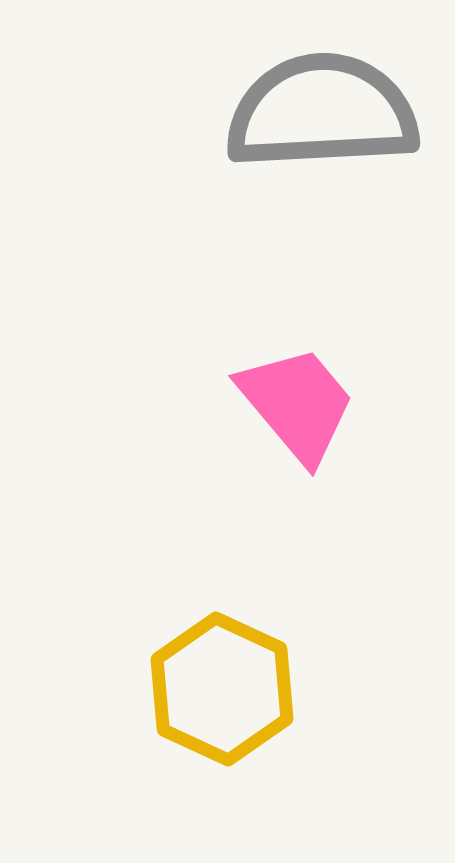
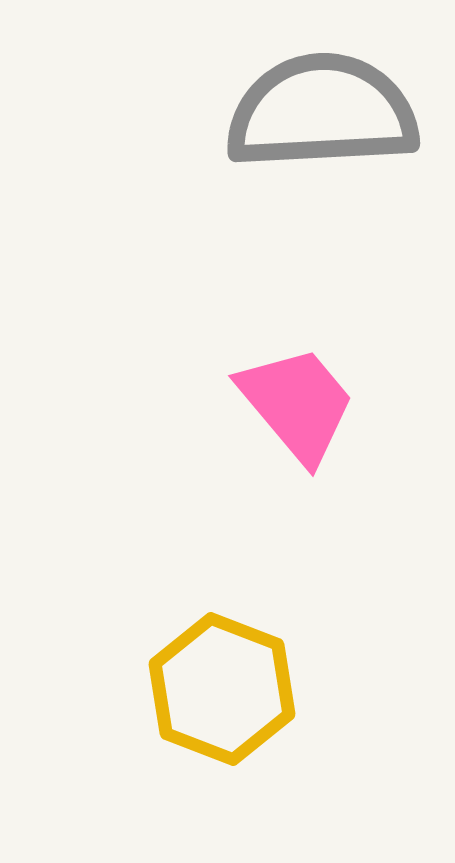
yellow hexagon: rotated 4 degrees counterclockwise
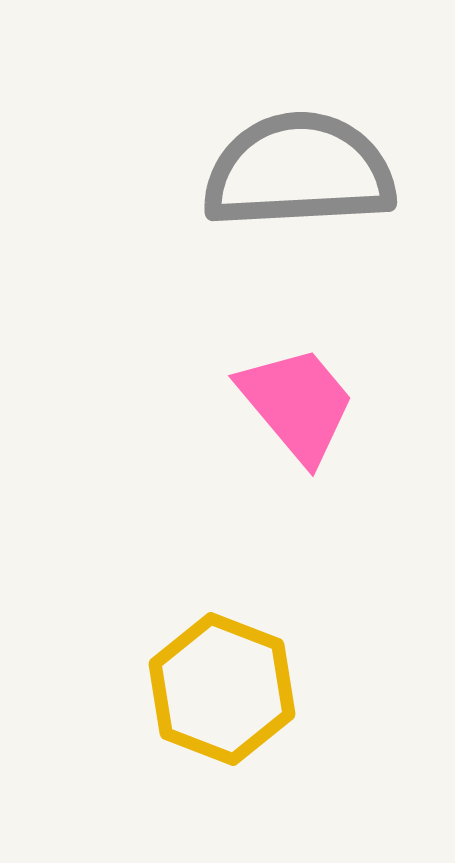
gray semicircle: moved 23 px left, 59 px down
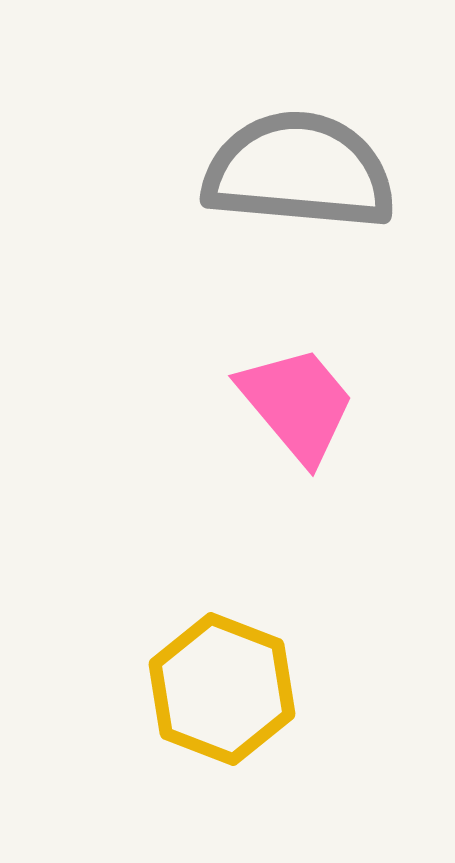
gray semicircle: rotated 8 degrees clockwise
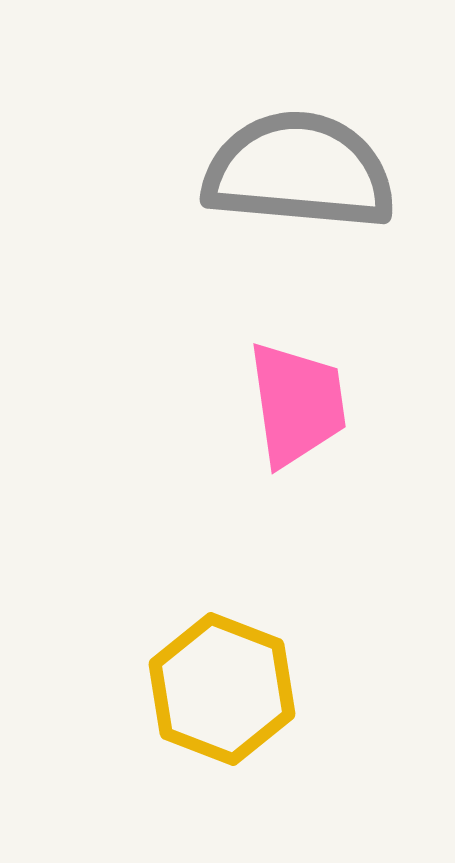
pink trapezoid: rotated 32 degrees clockwise
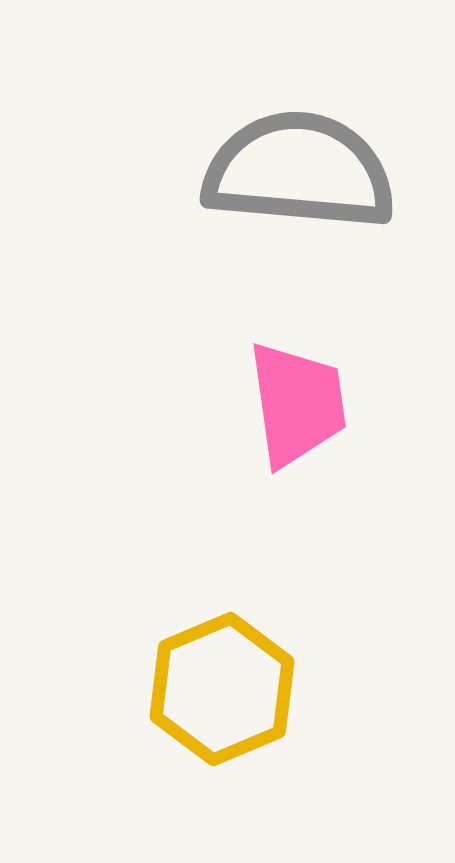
yellow hexagon: rotated 16 degrees clockwise
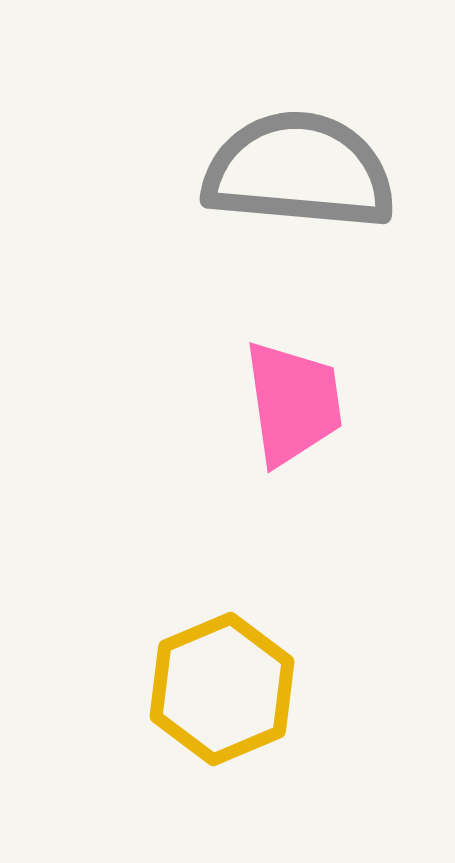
pink trapezoid: moved 4 px left, 1 px up
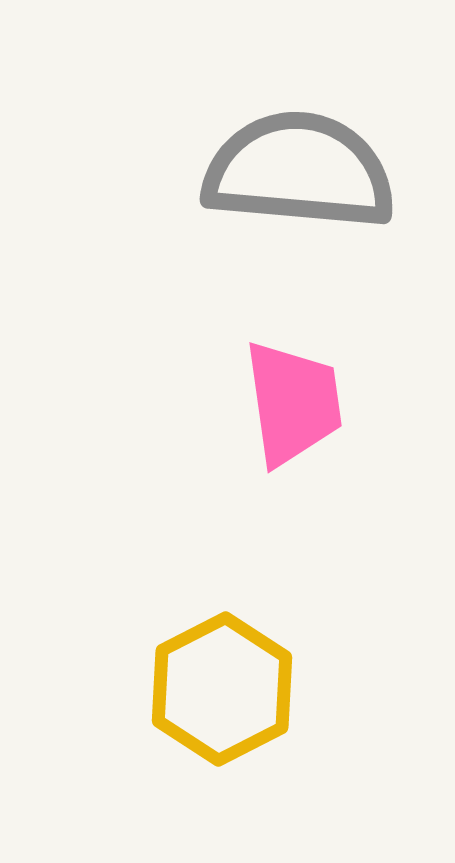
yellow hexagon: rotated 4 degrees counterclockwise
